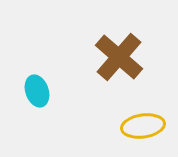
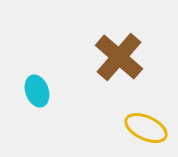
yellow ellipse: moved 3 px right, 2 px down; rotated 33 degrees clockwise
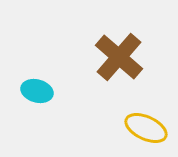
cyan ellipse: rotated 56 degrees counterclockwise
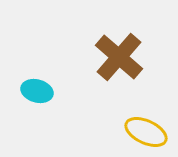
yellow ellipse: moved 4 px down
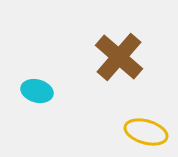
yellow ellipse: rotated 9 degrees counterclockwise
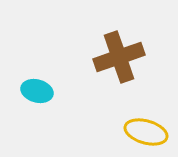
brown cross: rotated 30 degrees clockwise
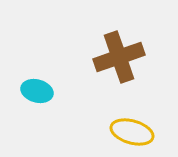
yellow ellipse: moved 14 px left
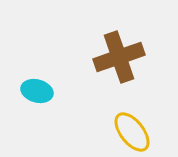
yellow ellipse: rotated 36 degrees clockwise
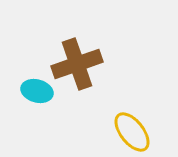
brown cross: moved 42 px left, 7 px down
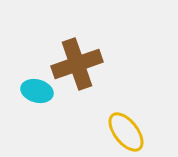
yellow ellipse: moved 6 px left
